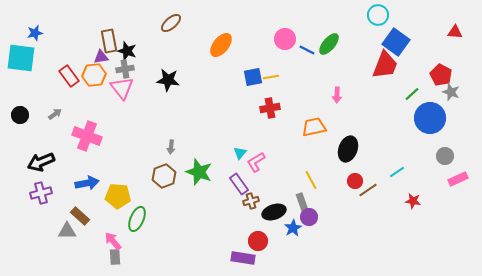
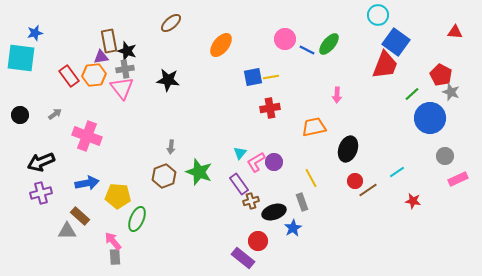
yellow line at (311, 180): moved 2 px up
purple circle at (309, 217): moved 35 px left, 55 px up
purple rectangle at (243, 258): rotated 30 degrees clockwise
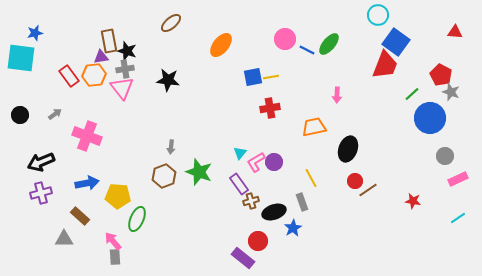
cyan line at (397, 172): moved 61 px right, 46 px down
gray triangle at (67, 231): moved 3 px left, 8 px down
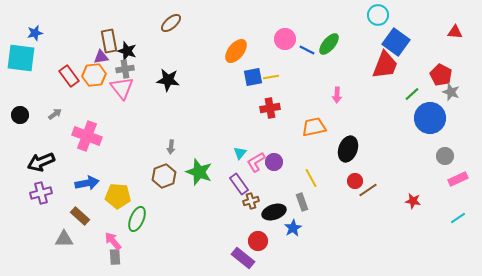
orange ellipse at (221, 45): moved 15 px right, 6 px down
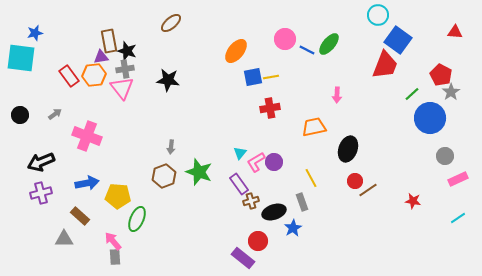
blue square at (396, 42): moved 2 px right, 2 px up
gray star at (451, 92): rotated 18 degrees clockwise
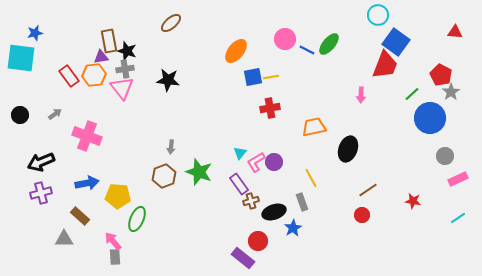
blue square at (398, 40): moved 2 px left, 2 px down
pink arrow at (337, 95): moved 24 px right
red circle at (355, 181): moved 7 px right, 34 px down
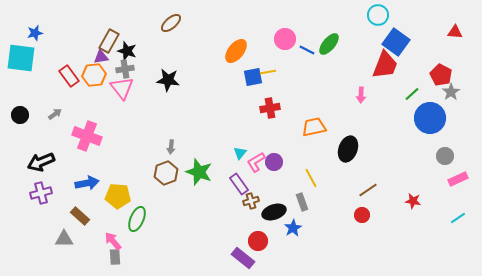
brown rectangle at (109, 41): rotated 40 degrees clockwise
yellow line at (271, 77): moved 3 px left, 5 px up
brown hexagon at (164, 176): moved 2 px right, 3 px up
